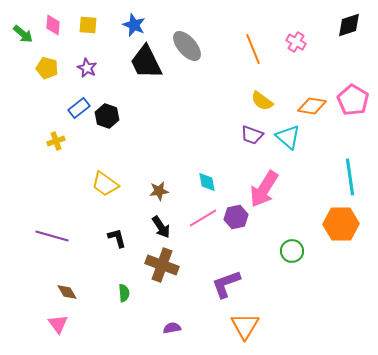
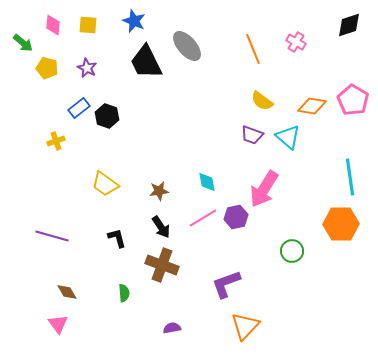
blue star: moved 4 px up
green arrow: moved 9 px down
orange triangle: rotated 12 degrees clockwise
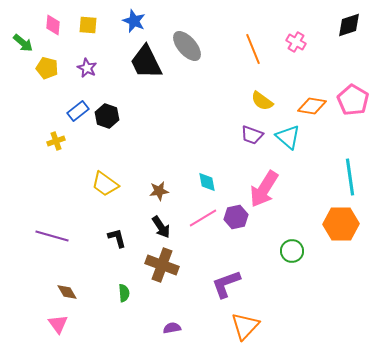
blue rectangle: moved 1 px left, 3 px down
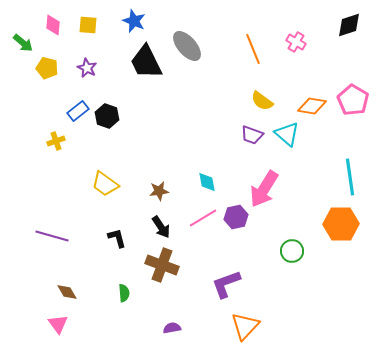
cyan triangle: moved 1 px left, 3 px up
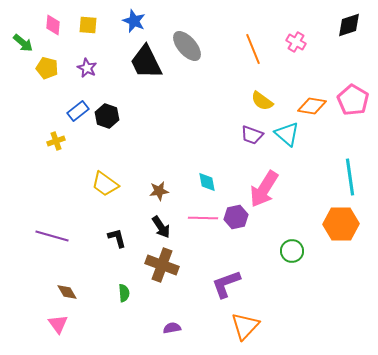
pink line: rotated 32 degrees clockwise
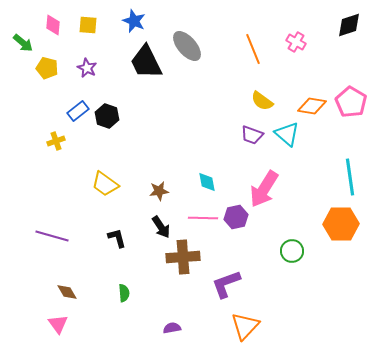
pink pentagon: moved 2 px left, 2 px down
brown cross: moved 21 px right, 8 px up; rotated 24 degrees counterclockwise
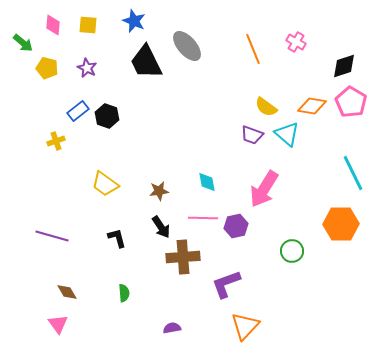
black diamond: moved 5 px left, 41 px down
yellow semicircle: moved 4 px right, 6 px down
cyan line: moved 3 px right, 4 px up; rotated 18 degrees counterclockwise
purple hexagon: moved 9 px down
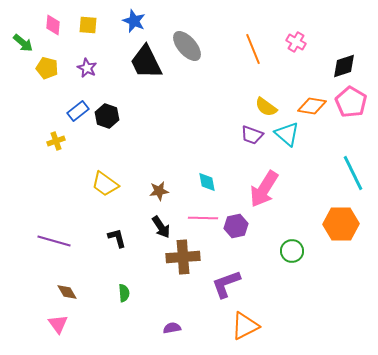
purple line: moved 2 px right, 5 px down
orange triangle: rotated 20 degrees clockwise
